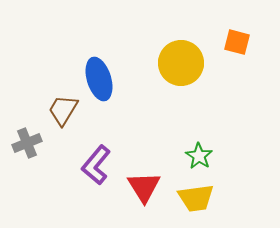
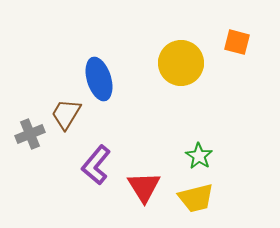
brown trapezoid: moved 3 px right, 4 px down
gray cross: moved 3 px right, 9 px up
yellow trapezoid: rotated 6 degrees counterclockwise
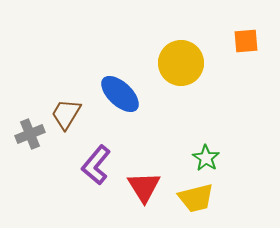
orange square: moved 9 px right, 1 px up; rotated 20 degrees counterclockwise
blue ellipse: moved 21 px right, 15 px down; rotated 30 degrees counterclockwise
green star: moved 7 px right, 2 px down
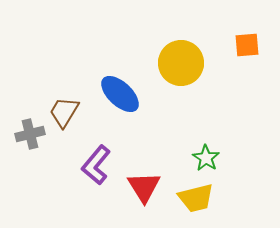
orange square: moved 1 px right, 4 px down
brown trapezoid: moved 2 px left, 2 px up
gray cross: rotated 8 degrees clockwise
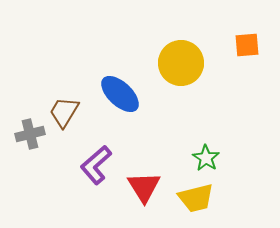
purple L-shape: rotated 9 degrees clockwise
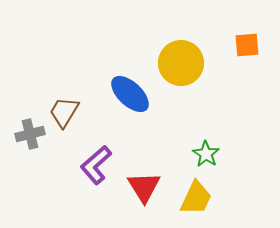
blue ellipse: moved 10 px right
green star: moved 4 px up
yellow trapezoid: rotated 51 degrees counterclockwise
